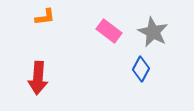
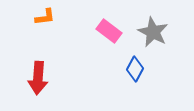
blue diamond: moved 6 px left
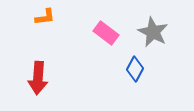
pink rectangle: moved 3 px left, 2 px down
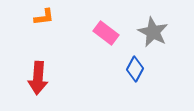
orange L-shape: moved 1 px left
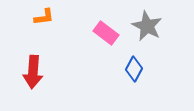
gray star: moved 6 px left, 6 px up
blue diamond: moved 1 px left
red arrow: moved 5 px left, 6 px up
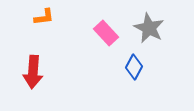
gray star: moved 2 px right, 2 px down
pink rectangle: rotated 10 degrees clockwise
blue diamond: moved 2 px up
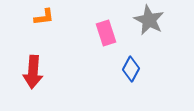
gray star: moved 8 px up
pink rectangle: rotated 25 degrees clockwise
blue diamond: moved 3 px left, 2 px down
